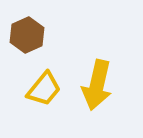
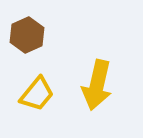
yellow trapezoid: moved 7 px left, 5 px down
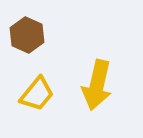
brown hexagon: rotated 12 degrees counterclockwise
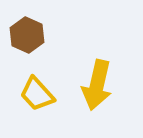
yellow trapezoid: rotated 99 degrees clockwise
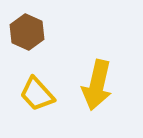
brown hexagon: moved 3 px up
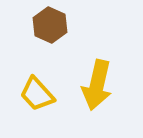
brown hexagon: moved 23 px right, 7 px up
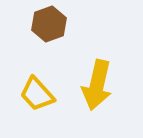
brown hexagon: moved 1 px left, 1 px up; rotated 16 degrees clockwise
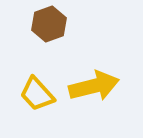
yellow arrow: moved 3 px left, 1 px down; rotated 117 degrees counterclockwise
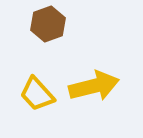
brown hexagon: moved 1 px left
